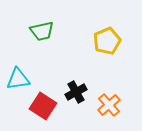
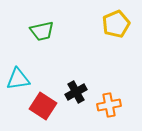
yellow pentagon: moved 9 px right, 17 px up
orange cross: rotated 30 degrees clockwise
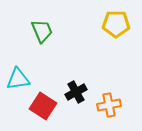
yellow pentagon: rotated 24 degrees clockwise
green trapezoid: rotated 100 degrees counterclockwise
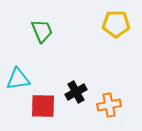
red square: rotated 32 degrees counterclockwise
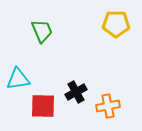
orange cross: moved 1 px left, 1 px down
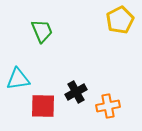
yellow pentagon: moved 4 px right, 4 px up; rotated 28 degrees counterclockwise
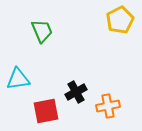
red square: moved 3 px right, 5 px down; rotated 12 degrees counterclockwise
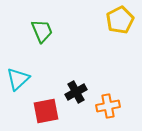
cyan triangle: rotated 35 degrees counterclockwise
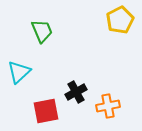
cyan triangle: moved 1 px right, 7 px up
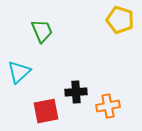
yellow pentagon: rotated 28 degrees counterclockwise
black cross: rotated 25 degrees clockwise
